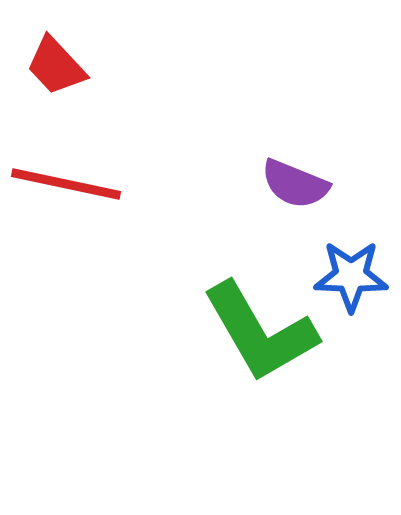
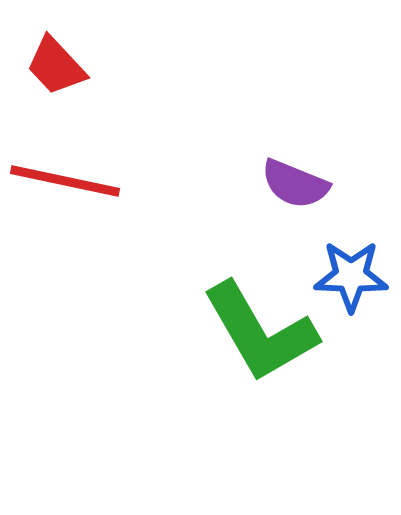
red line: moved 1 px left, 3 px up
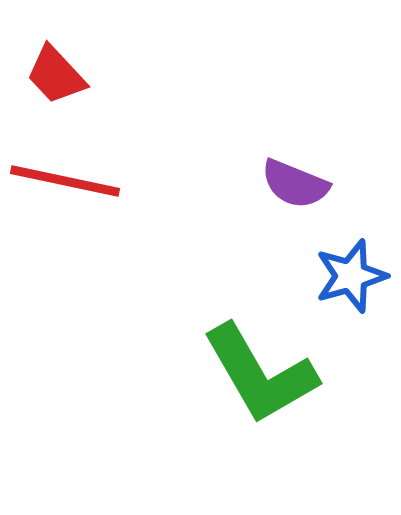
red trapezoid: moved 9 px down
blue star: rotated 18 degrees counterclockwise
green L-shape: moved 42 px down
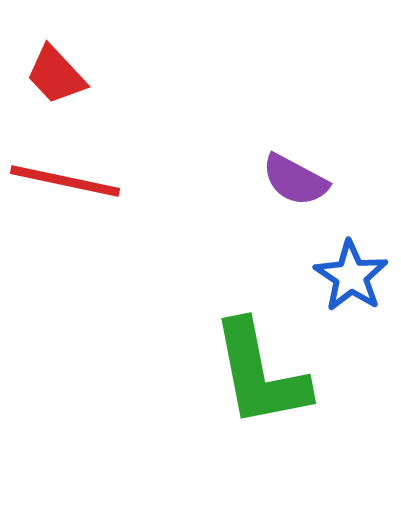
purple semicircle: moved 4 px up; rotated 6 degrees clockwise
blue star: rotated 22 degrees counterclockwise
green L-shape: rotated 19 degrees clockwise
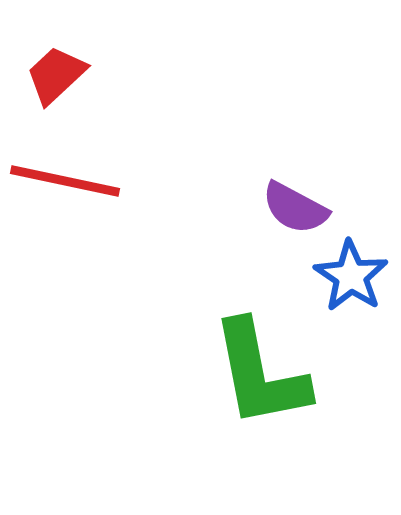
red trapezoid: rotated 90 degrees clockwise
purple semicircle: moved 28 px down
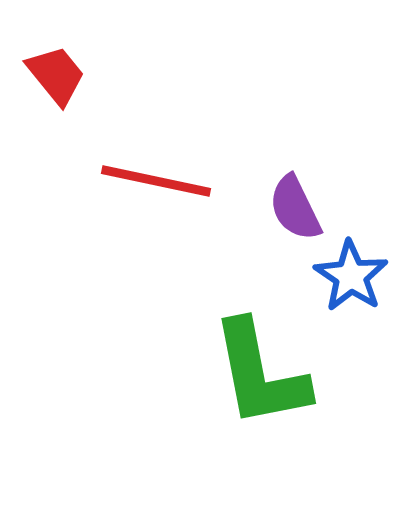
red trapezoid: rotated 94 degrees clockwise
red line: moved 91 px right
purple semicircle: rotated 36 degrees clockwise
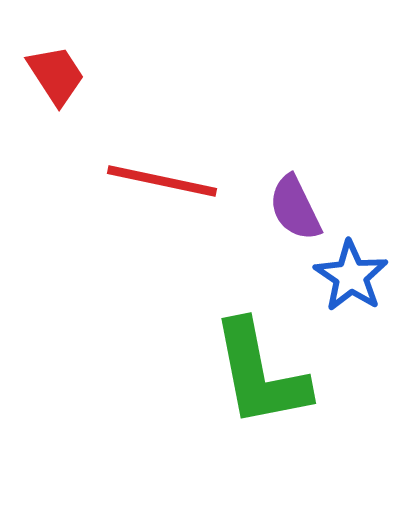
red trapezoid: rotated 6 degrees clockwise
red line: moved 6 px right
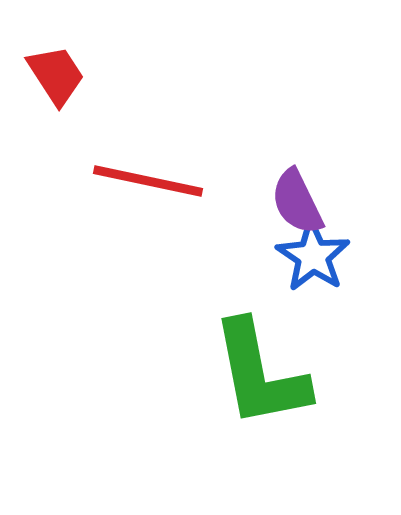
red line: moved 14 px left
purple semicircle: moved 2 px right, 6 px up
blue star: moved 38 px left, 20 px up
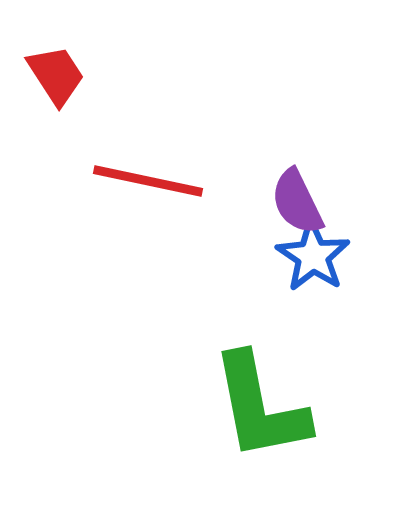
green L-shape: moved 33 px down
